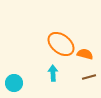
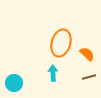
orange ellipse: moved 1 px up; rotated 68 degrees clockwise
orange semicircle: moved 2 px right; rotated 28 degrees clockwise
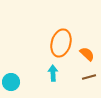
cyan circle: moved 3 px left, 1 px up
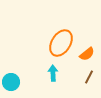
orange ellipse: rotated 16 degrees clockwise
orange semicircle: rotated 98 degrees clockwise
brown line: rotated 48 degrees counterclockwise
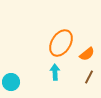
cyan arrow: moved 2 px right, 1 px up
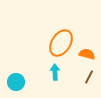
orange semicircle: rotated 126 degrees counterclockwise
cyan circle: moved 5 px right
